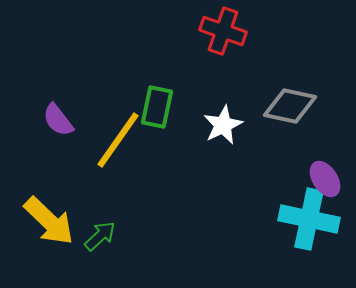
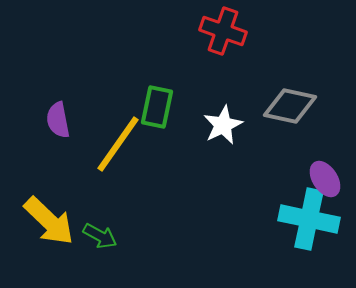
purple semicircle: rotated 27 degrees clockwise
yellow line: moved 4 px down
green arrow: rotated 72 degrees clockwise
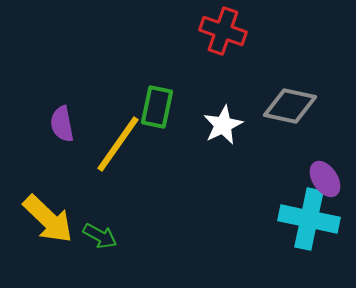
purple semicircle: moved 4 px right, 4 px down
yellow arrow: moved 1 px left, 2 px up
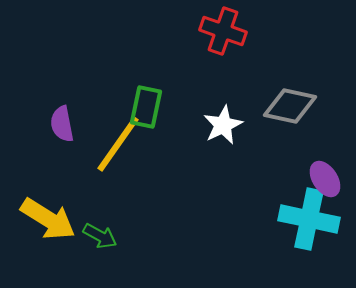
green rectangle: moved 11 px left
yellow arrow: rotated 12 degrees counterclockwise
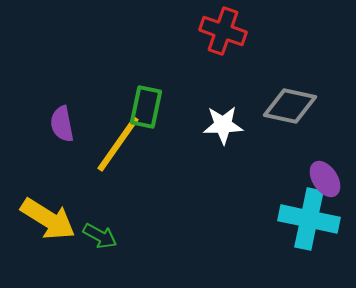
white star: rotated 24 degrees clockwise
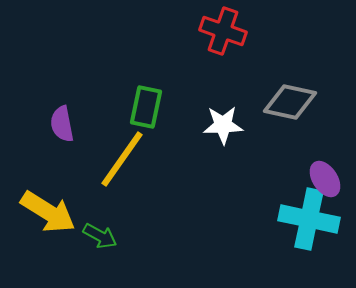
gray diamond: moved 4 px up
yellow line: moved 4 px right, 15 px down
yellow arrow: moved 7 px up
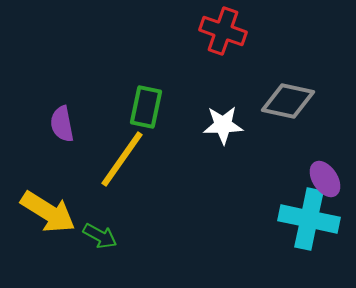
gray diamond: moved 2 px left, 1 px up
